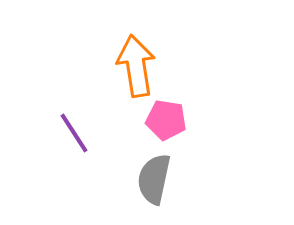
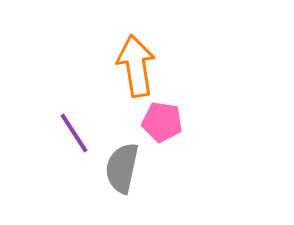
pink pentagon: moved 4 px left, 2 px down
gray semicircle: moved 32 px left, 11 px up
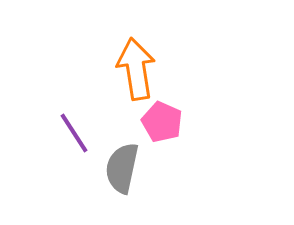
orange arrow: moved 3 px down
pink pentagon: rotated 15 degrees clockwise
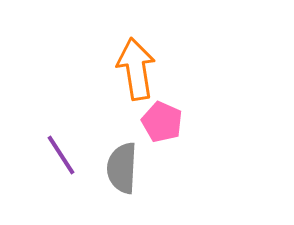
purple line: moved 13 px left, 22 px down
gray semicircle: rotated 9 degrees counterclockwise
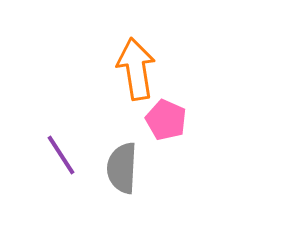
pink pentagon: moved 4 px right, 2 px up
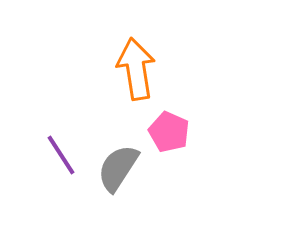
pink pentagon: moved 3 px right, 12 px down
gray semicircle: moved 4 px left; rotated 30 degrees clockwise
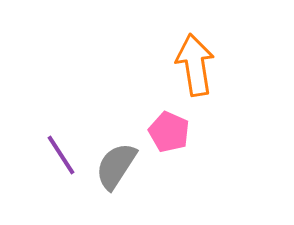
orange arrow: moved 59 px right, 4 px up
gray semicircle: moved 2 px left, 2 px up
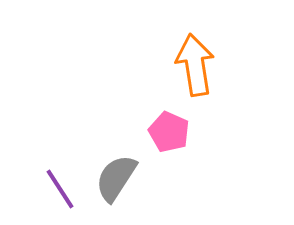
purple line: moved 1 px left, 34 px down
gray semicircle: moved 12 px down
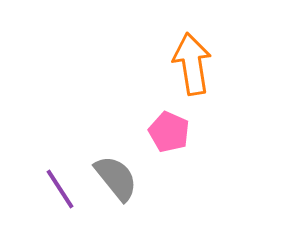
orange arrow: moved 3 px left, 1 px up
gray semicircle: rotated 108 degrees clockwise
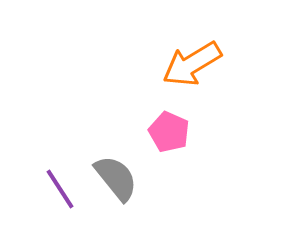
orange arrow: rotated 112 degrees counterclockwise
